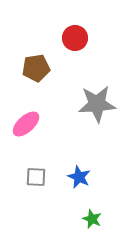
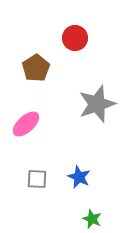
brown pentagon: rotated 24 degrees counterclockwise
gray star: rotated 15 degrees counterclockwise
gray square: moved 1 px right, 2 px down
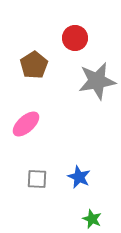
brown pentagon: moved 2 px left, 3 px up
gray star: moved 23 px up; rotated 9 degrees clockwise
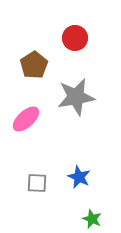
gray star: moved 21 px left, 16 px down
pink ellipse: moved 5 px up
gray square: moved 4 px down
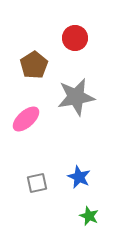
gray square: rotated 15 degrees counterclockwise
green star: moved 3 px left, 3 px up
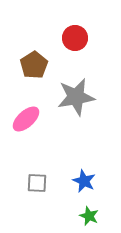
blue star: moved 5 px right, 4 px down
gray square: rotated 15 degrees clockwise
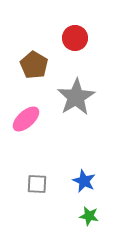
brown pentagon: rotated 8 degrees counterclockwise
gray star: rotated 21 degrees counterclockwise
gray square: moved 1 px down
green star: rotated 12 degrees counterclockwise
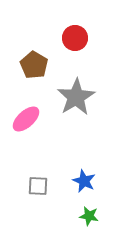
gray square: moved 1 px right, 2 px down
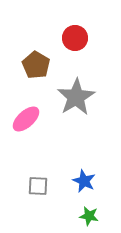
brown pentagon: moved 2 px right
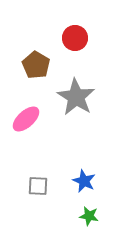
gray star: rotated 9 degrees counterclockwise
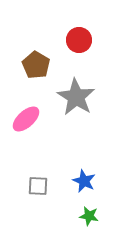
red circle: moved 4 px right, 2 px down
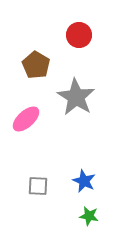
red circle: moved 5 px up
